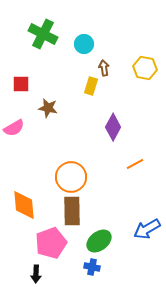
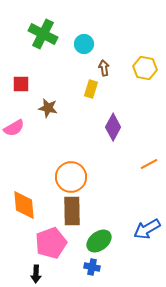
yellow rectangle: moved 3 px down
orange line: moved 14 px right
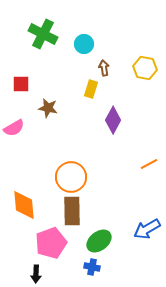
purple diamond: moved 7 px up
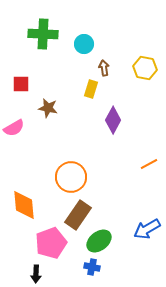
green cross: rotated 24 degrees counterclockwise
brown rectangle: moved 6 px right, 4 px down; rotated 36 degrees clockwise
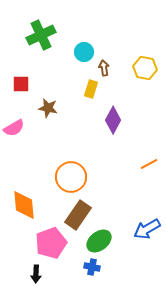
green cross: moved 2 px left, 1 px down; rotated 28 degrees counterclockwise
cyan circle: moved 8 px down
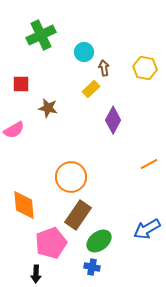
yellow rectangle: rotated 30 degrees clockwise
pink semicircle: moved 2 px down
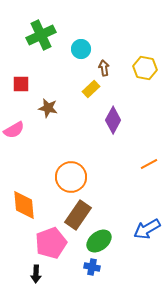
cyan circle: moved 3 px left, 3 px up
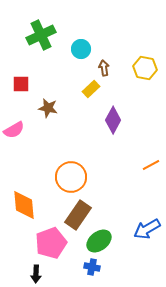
orange line: moved 2 px right, 1 px down
